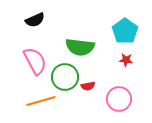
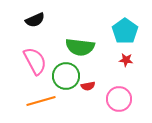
green circle: moved 1 px right, 1 px up
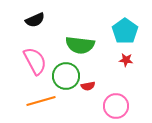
green semicircle: moved 2 px up
pink circle: moved 3 px left, 7 px down
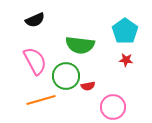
orange line: moved 1 px up
pink circle: moved 3 px left, 1 px down
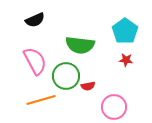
pink circle: moved 1 px right
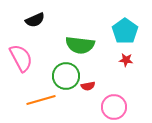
pink semicircle: moved 14 px left, 3 px up
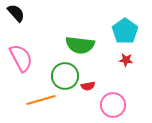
black semicircle: moved 19 px left, 7 px up; rotated 108 degrees counterclockwise
green circle: moved 1 px left
pink circle: moved 1 px left, 2 px up
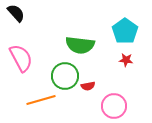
pink circle: moved 1 px right, 1 px down
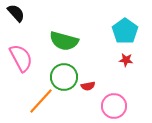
green semicircle: moved 16 px left, 4 px up; rotated 8 degrees clockwise
green circle: moved 1 px left, 1 px down
orange line: moved 1 px down; rotated 32 degrees counterclockwise
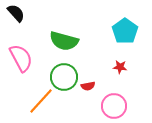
red star: moved 6 px left, 7 px down
